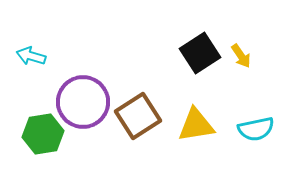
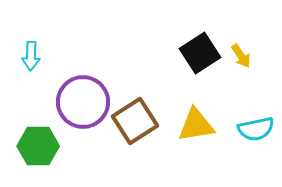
cyan arrow: rotated 104 degrees counterclockwise
brown square: moved 3 px left, 5 px down
green hexagon: moved 5 px left, 12 px down; rotated 9 degrees clockwise
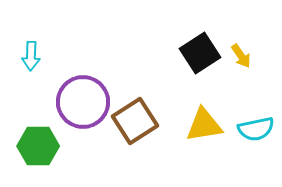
yellow triangle: moved 8 px right
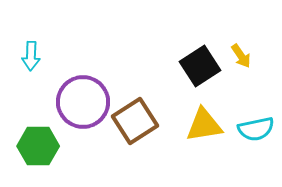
black square: moved 13 px down
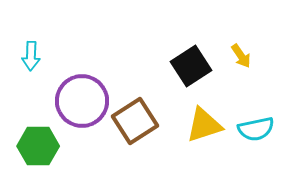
black square: moved 9 px left
purple circle: moved 1 px left, 1 px up
yellow triangle: rotated 9 degrees counterclockwise
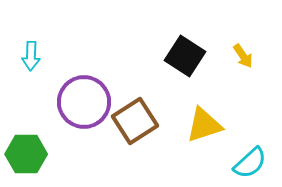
yellow arrow: moved 2 px right
black square: moved 6 px left, 10 px up; rotated 24 degrees counterclockwise
purple circle: moved 2 px right, 1 px down
cyan semicircle: moved 6 px left, 34 px down; rotated 30 degrees counterclockwise
green hexagon: moved 12 px left, 8 px down
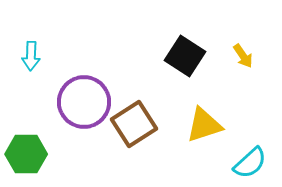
brown square: moved 1 px left, 3 px down
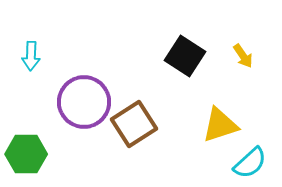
yellow triangle: moved 16 px right
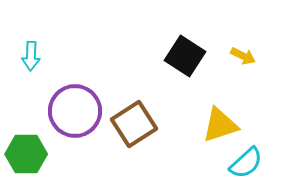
yellow arrow: rotated 30 degrees counterclockwise
purple circle: moved 9 px left, 9 px down
cyan semicircle: moved 4 px left
